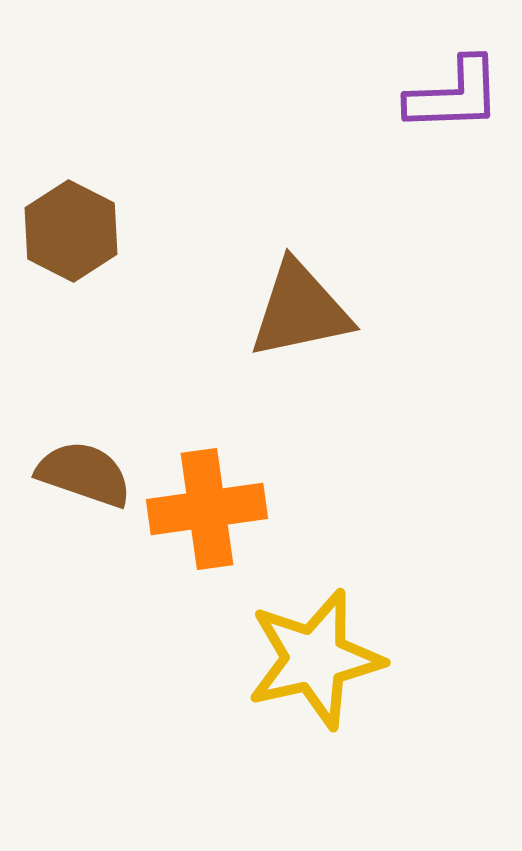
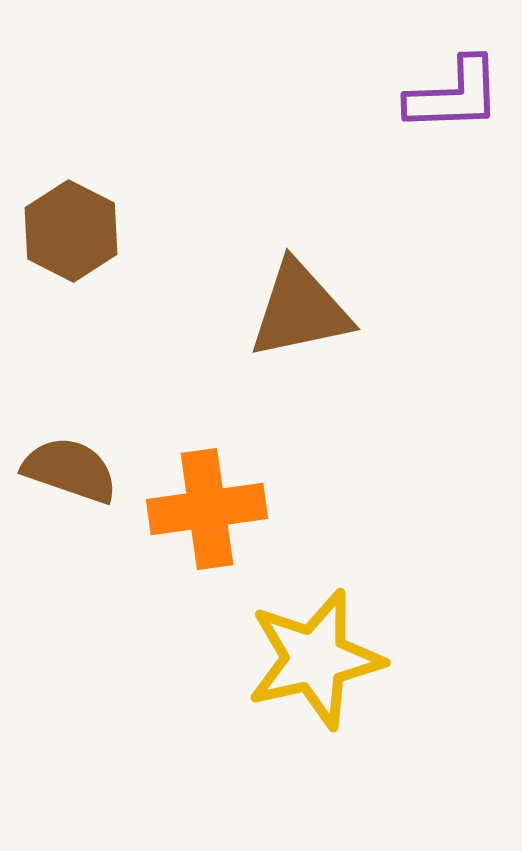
brown semicircle: moved 14 px left, 4 px up
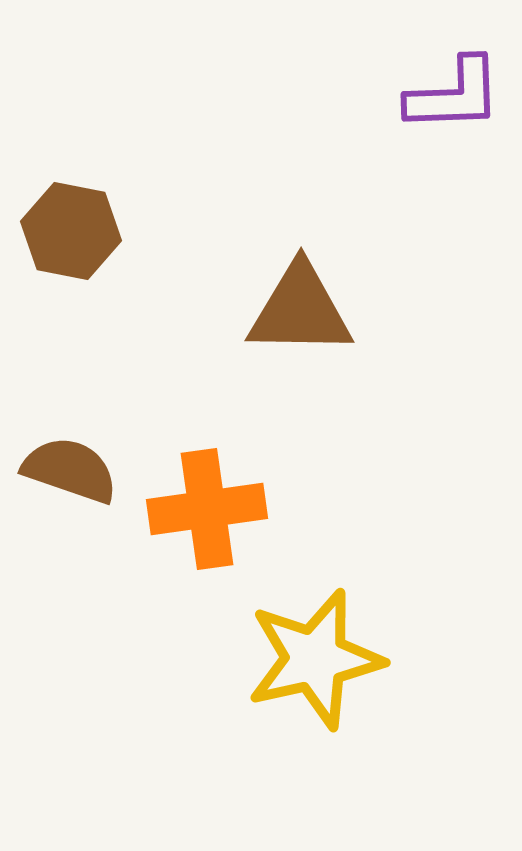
brown hexagon: rotated 16 degrees counterclockwise
brown triangle: rotated 13 degrees clockwise
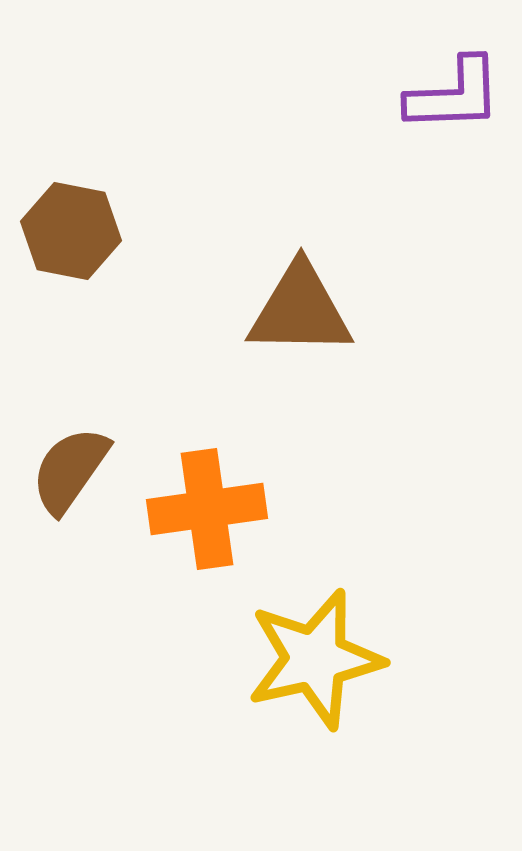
brown semicircle: rotated 74 degrees counterclockwise
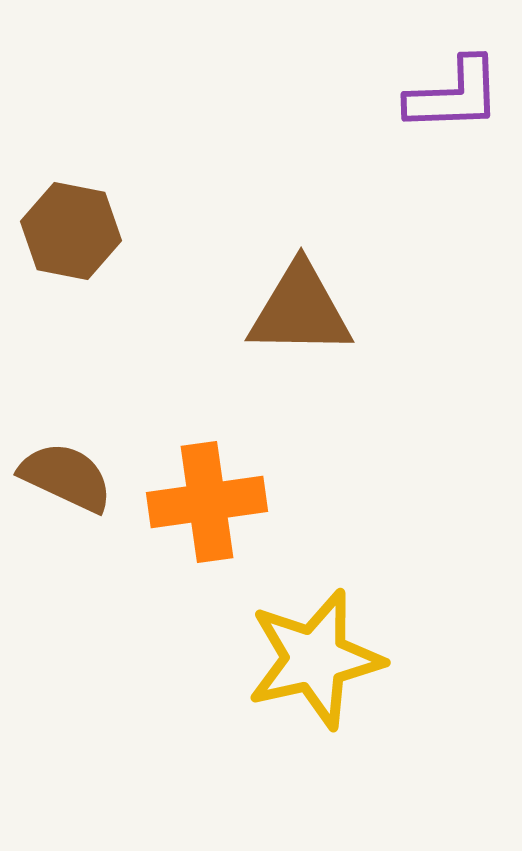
brown semicircle: moved 4 px left, 7 px down; rotated 80 degrees clockwise
orange cross: moved 7 px up
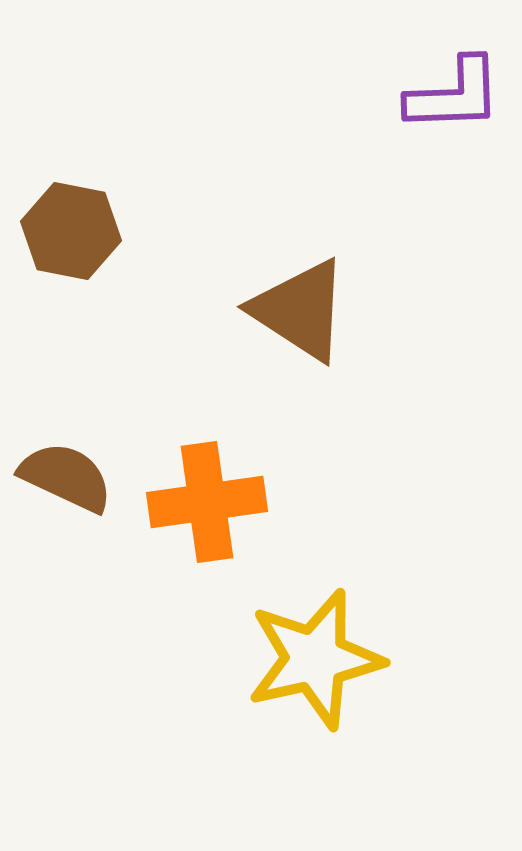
brown triangle: rotated 32 degrees clockwise
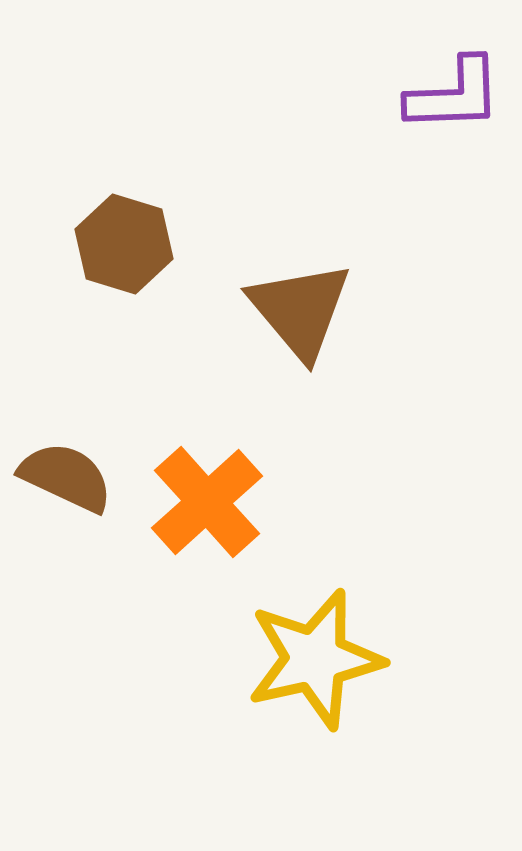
brown hexagon: moved 53 px right, 13 px down; rotated 6 degrees clockwise
brown triangle: rotated 17 degrees clockwise
orange cross: rotated 34 degrees counterclockwise
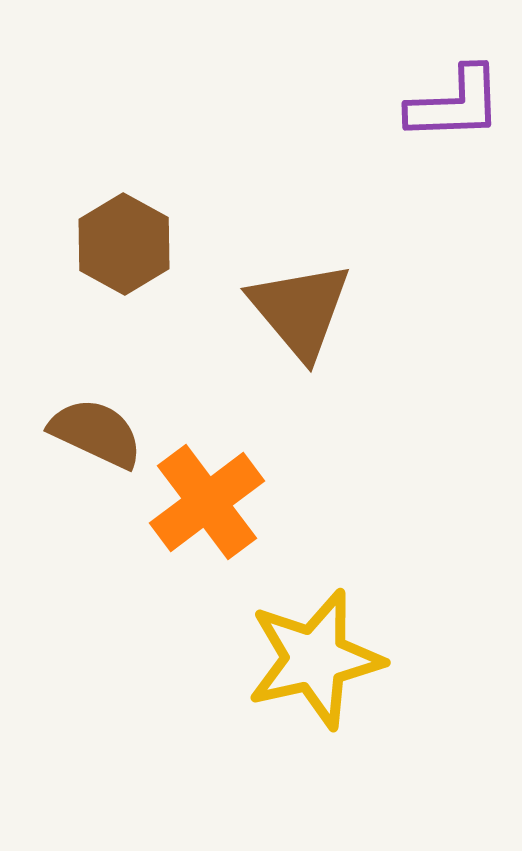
purple L-shape: moved 1 px right, 9 px down
brown hexagon: rotated 12 degrees clockwise
brown semicircle: moved 30 px right, 44 px up
orange cross: rotated 5 degrees clockwise
